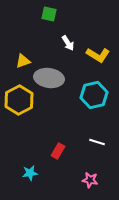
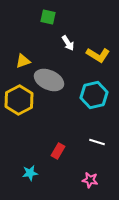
green square: moved 1 px left, 3 px down
gray ellipse: moved 2 px down; rotated 16 degrees clockwise
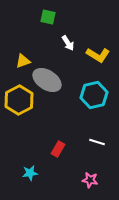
gray ellipse: moved 2 px left; rotated 8 degrees clockwise
red rectangle: moved 2 px up
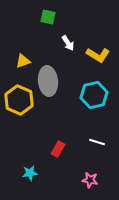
gray ellipse: moved 1 px right, 1 px down; rotated 52 degrees clockwise
yellow hexagon: rotated 8 degrees counterclockwise
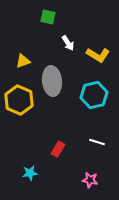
gray ellipse: moved 4 px right
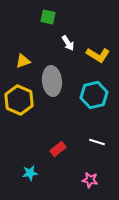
red rectangle: rotated 21 degrees clockwise
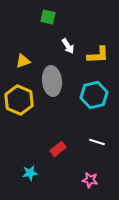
white arrow: moved 3 px down
yellow L-shape: rotated 35 degrees counterclockwise
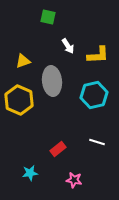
pink star: moved 16 px left
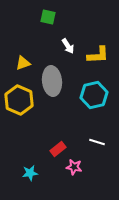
yellow triangle: moved 2 px down
pink star: moved 13 px up
